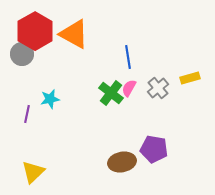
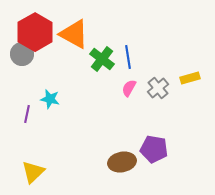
red hexagon: moved 1 px down
green cross: moved 9 px left, 34 px up
cyan star: rotated 24 degrees clockwise
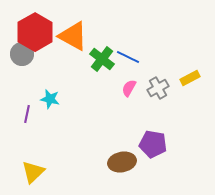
orange triangle: moved 1 px left, 2 px down
blue line: rotated 55 degrees counterclockwise
yellow rectangle: rotated 12 degrees counterclockwise
gray cross: rotated 10 degrees clockwise
purple pentagon: moved 1 px left, 5 px up
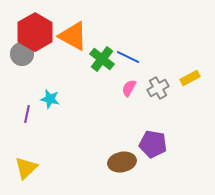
yellow triangle: moved 7 px left, 4 px up
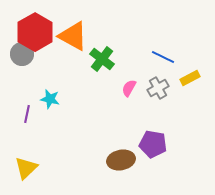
blue line: moved 35 px right
brown ellipse: moved 1 px left, 2 px up
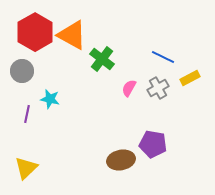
orange triangle: moved 1 px left, 1 px up
gray circle: moved 17 px down
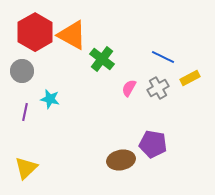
purple line: moved 2 px left, 2 px up
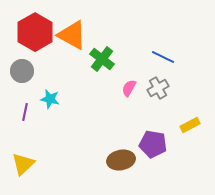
yellow rectangle: moved 47 px down
yellow triangle: moved 3 px left, 4 px up
